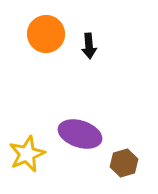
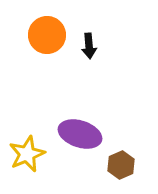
orange circle: moved 1 px right, 1 px down
brown hexagon: moved 3 px left, 2 px down; rotated 8 degrees counterclockwise
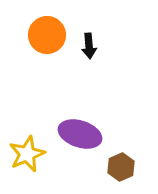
brown hexagon: moved 2 px down
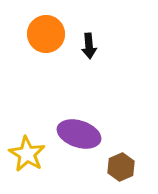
orange circle: moved 1 px left, 1 px up
purple ellipse: moved 1 px left
yellow star: rotated 18 degrees counterclockwise
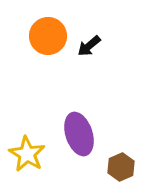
orange circle: moved 2 px right, 2 px down
black arrow: rotated 55 degrees clockwise
purple ellipse: rotated 54 degrees clockwise
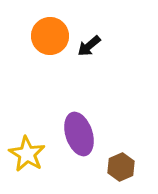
orange circle: moved 2 px right
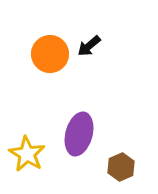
orange circle: moved 18 px down
purple ellipse: rotated 33 degrees clockwise
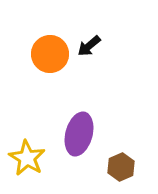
yellow star: moved 4 px down
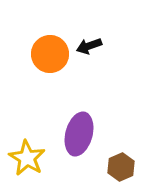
black arrow: rotated 20 degrees clockwise
